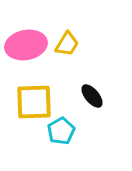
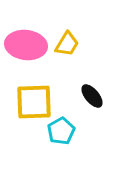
pink ellipse: rotated 18 degrees clockwise
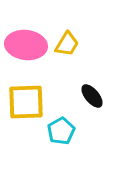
yellow square: moved 8 px left
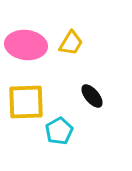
yellow trapezoid: moved 4 px right, 1 px up
cyan pentagon: moved 2 px left
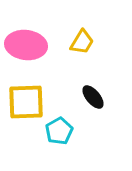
yellow trapezoid: moved 11 px right, 1 px up
black ellipse: moved 1 px right, 1 px down
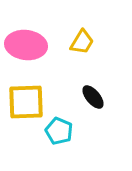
cyan pentagon: rotated 20 degrees counterclockwise
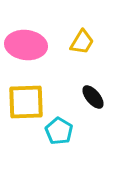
cyan pentagon: rotated 8 degrees clockwise
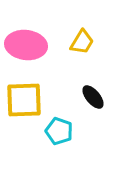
yellow square: moved 2 px left, 2 px up
cyan pentagon: rotated 12 degrees counterclockwise
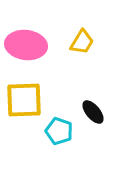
black ellipse: moved 15 px down
